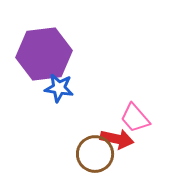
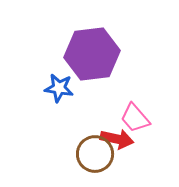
purple hexagon: moved 48 px right
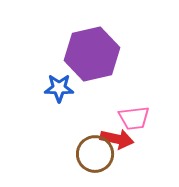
purple hexagon: rotated 6 degrees counterclockwise
blue star: rotated 8 degrees counterclockwise
pink trapezoid: moved 1 px left; rotated 56 degrees counterclockwise
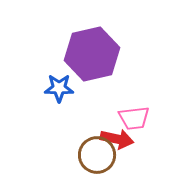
brown circle: moved 2 px right, 1 px down
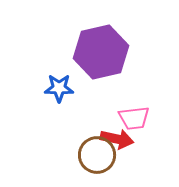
purple hexagon: moved 9 px right, 2 px up
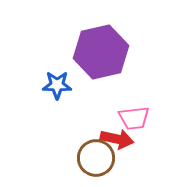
blue star: moved 2 px left, 3 px up
brown circle: moved 1 px left, 3 px down
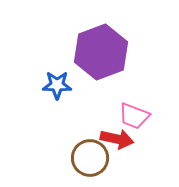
purple hexagon: rotated 8 degrees counterclockwise
pink trapezoid: moved 2 px up; rotated 28 degrees clockwise
brown circle: moved 6 px left
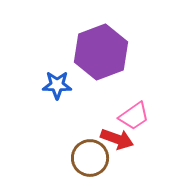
pink trapezoid: rotated 56 degrees counterclockwise
red arrow: rotated 8 degrees clockwise
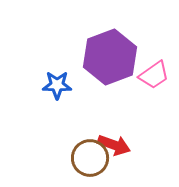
purple hexagon: moved 9 px right, 5 px down
pink trapezoid: moved 20 px right, 41 px up
red arrow: moved 3 px left, 6 px down
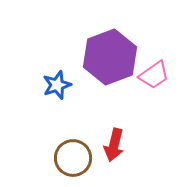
blue star: rotated 20 degrees counterclockwise
red arrow: rotated 84 degrees clockwise
brown circle: moved 17 px left
